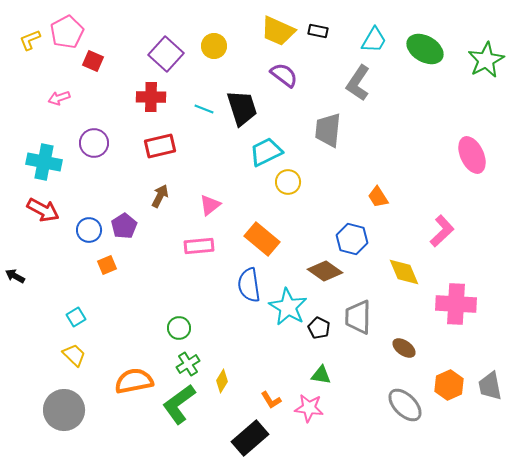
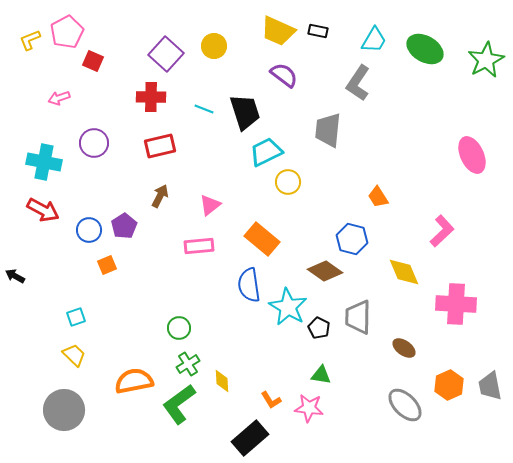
black trapezoid at (242, 108): moved 3 px right, 4 px down
cyan square at (76, 317): rotated 12 degrees clockwise
yellow diamond at (222, 381): rotated 35 degrees counterclockwise
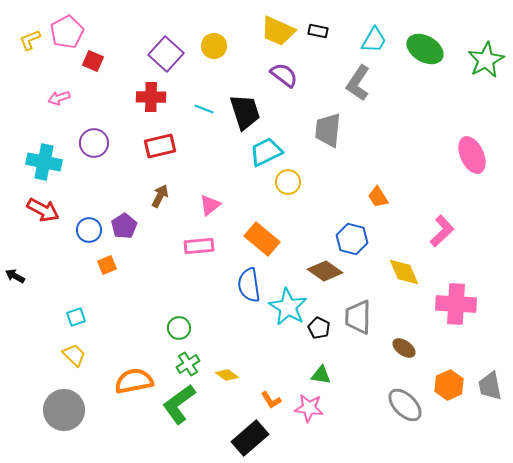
yellow diamond at (222, 381): moved 5 px right, 6 px up; rotated 50 degrees counterclockwise
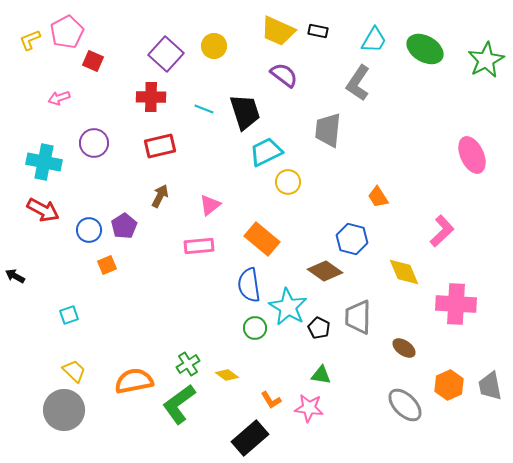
cyan square at (76, 317): moved 7 px left, 2 px up
green circle at (179, 328): moved 76 px right
yellow trapezoid at (74, 355): moved 16 px down
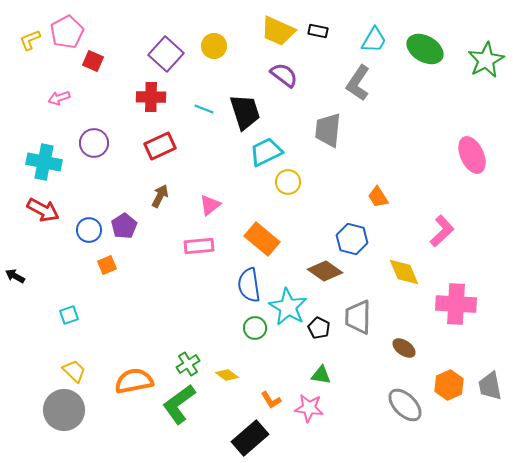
red rectangle at (160, 146): rotated 12 degrees counterclockwise
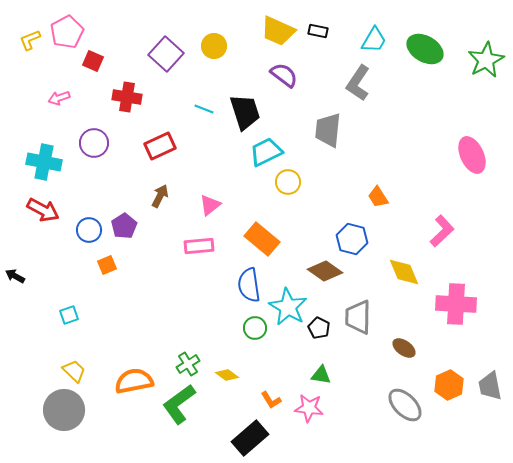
red cross at (151, 97): moved 24 px left; rotated 8 degrees clockwise
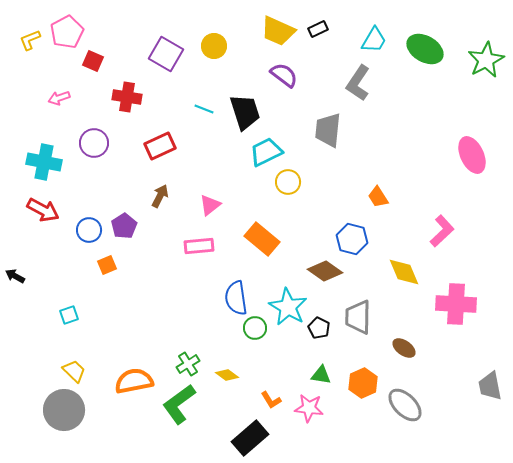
black rectangle at (318, 31): moved 2 px up; rotated 36 degrees counterclockwise
purple square at (166, 54): rotated 12 degrees counterclockwise
blue semicircle at (249, 285): moved 13 px left, 13 px down
orange hexagon at (449, 385): moved 86 px left, 2 px up
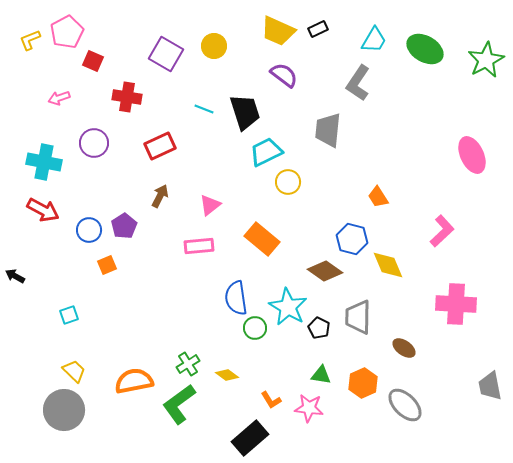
yellow diamond at (404, 272): moved 16 px left, 7 px up
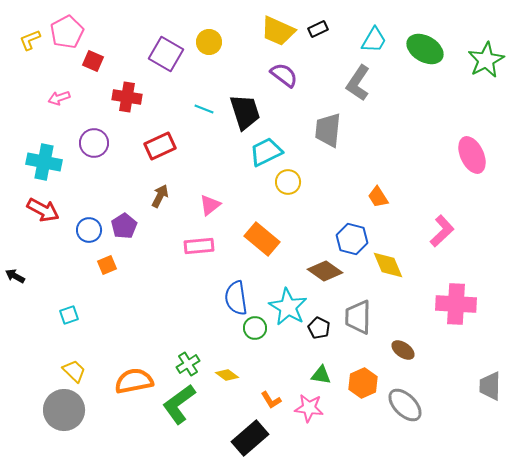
yellow circle at (214, 46): moved 5 px left, 4 px up
brown ellipse at (404, 348): moved 1 px left, 2 px down
gray trapezoid at (490, 386): rotated 12 degrees clockwise
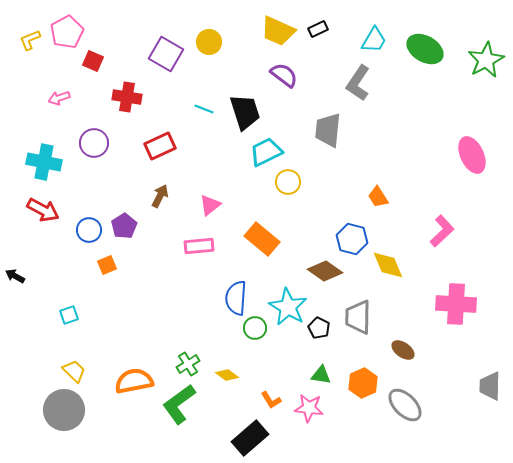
blue semicircle at (236, 298): rotated 12 degrees clockwise
